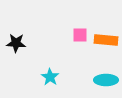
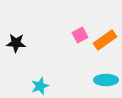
pink square: rotated 28 degrees counterclockwise
orange rectangle: moved 1 px left; rotated 40 degrees counterclockwise
cyan star: moved 10 px left, 9 px down; rotated 18 degrees clockwise
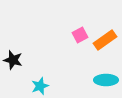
black star: moved 3 px left, 17 px down; rotated 12 degrees clockwise
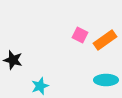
pink square: rotated 35 degrees counterclockwise
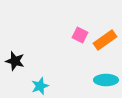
black star: moved 2 px right, 1 px down
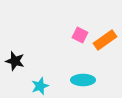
cyan ellipse: moved 23 px left
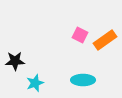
black star: rotated 18 degrees counterclockwise
cyan star: moved 5 px left, 3 px up
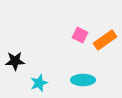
cyan star: moved 4 px right
